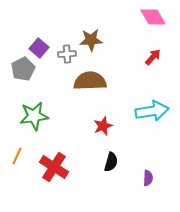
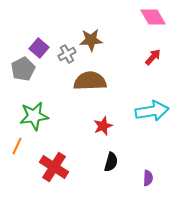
gray cross: rotated 24 degrees counterclockwise
orange line: moved 10 px up
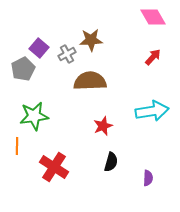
orange line: rotated 24 degrees counterclockwise
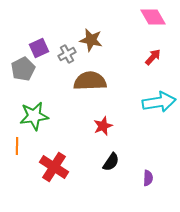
brown star: rotated 15 degrees clockwise
purple square: rotated 24 degrees clockwise
cyan arrow: moved 7 px right, 9 px up
black semicircle: rotated 18 degrees clockwise
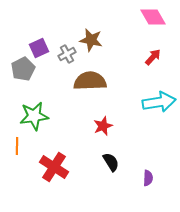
black semicircle: rotated 66 degrees counterclockwise
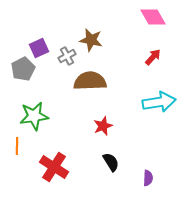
gray cross: moved 2 px down
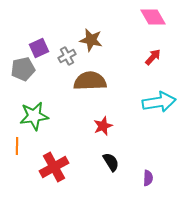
gray pentagon: rotated 15 degrees clockwise
red cross: rotated 28 degrees clockwise
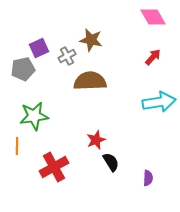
red star: moved 7 px left, 14 px down
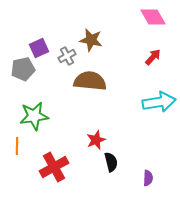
brown semicircle: rotated 8 degrees clockwise
black semicircle: rotated 18 degrees clockwise
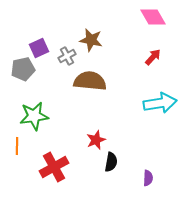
cyan arrow: moved 1 px right, 1 px down
black semicircle: rotated 24 degrees clockwise
